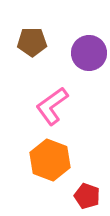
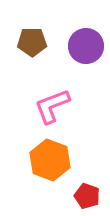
purple circle: moved 3 px left, 7 px up
pink L-shape: rotated 15 degrees clockwise
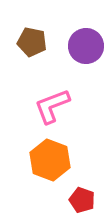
brown pentagon: rotated 12 degrees clockwise
red pentagon: moved 5 px left, 4 px down
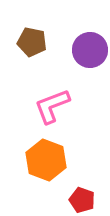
purple circle: moved 4 px right, 4 px down
orange hexagon: moved 4 px left
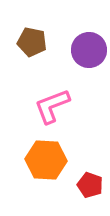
purple circle: moved 1 px left
orange hexagon: rotated 18 degrees counterclockwise
red pentagon: moved 8 px right, 15 px up
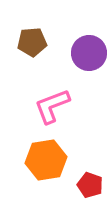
brown pentagon: rotated 16 degrees counterclockwise
purple circle: moved 3 px down
orange hexagon: rotated 12 degrees counterclockwise
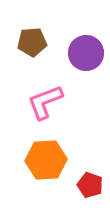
purple circle: moved 3 px left
pink L-shape: moved 7 px left, 4 px up
orange hexagon: rotated 6 degrees clockwise
